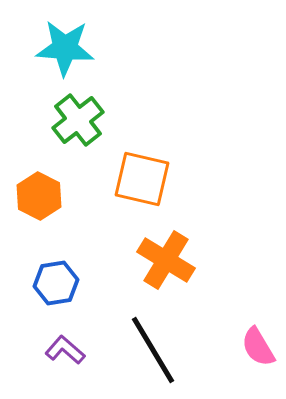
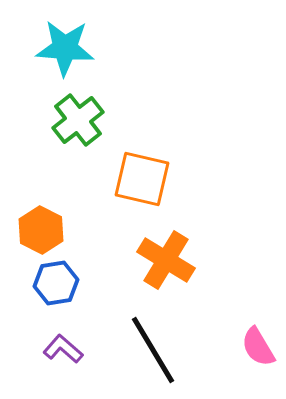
orange hexagon: moved 2 px right, 34 px down
purple L-shape: moved 2 px left, 1 px up
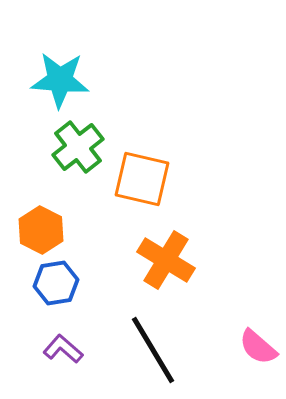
cyan star: moved 5 px left, 32 px down
green cross: moved 27 px down
pink semicircle: rotated 18 degrees counterclockwise
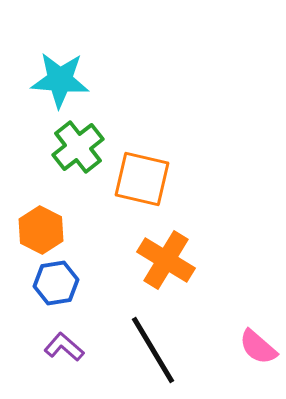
purple L-shape: moved 1 px right, 2 px up
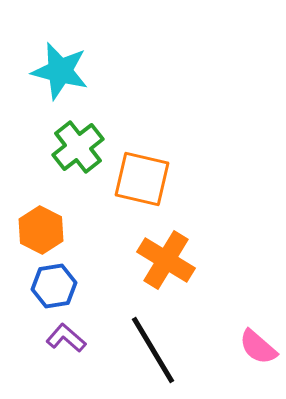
cyan star: moved 9 px up; rotated 10 degrees clockwise
blue hexagon: moved 2 px left, 3 px down
purple L-shape: moved 2 px right, 9 px up
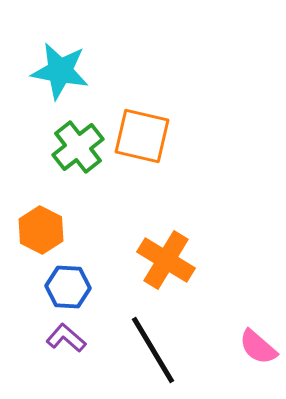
cyan star: rotated 4 degrees counterclockwise
orange square: moved 43 px up
blue hexagon: moved 14 px right, 1 px down; rotated 12 degrees clockwise
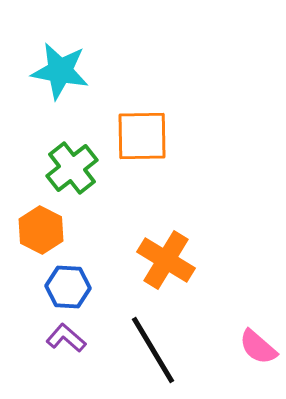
orange square: rotated 14 degrees counterclockwise
green cross: moved 6 px left, 21 px down
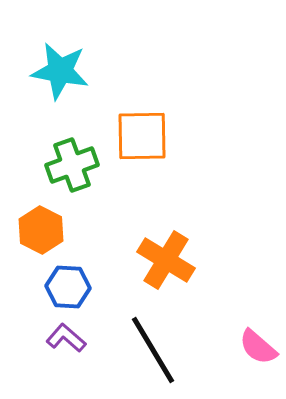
green cross: moved 3 px up; rotated 18 degrees clockwise
